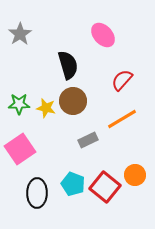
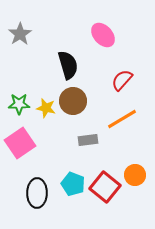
gray rectangle: rotated 18 degrees clockwise
pink square: moved 6 px up
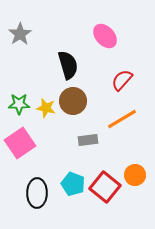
pink ellipse: moved 2 px right, 1 px down
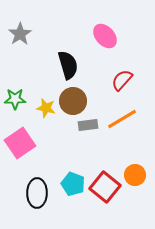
green star: moved 4 px left, 5 px up
gray rectangle: moved 15 px up
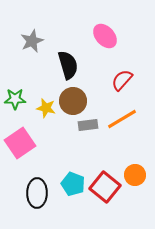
gray star: moved 12 px right, 7 px down; rotated 10 degrees clockwise
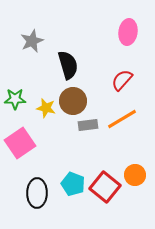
pink ellipse: moved 23 px right, 4 px up; rotated 50 degrees clockwise
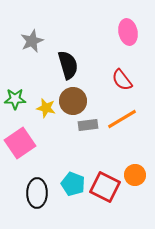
pink ellipse: rotated 20 degrees counterclockwise
red semicircle: rotated 80 degrees counterclockwise
red square: rotated 12 degrees counterclockwise
